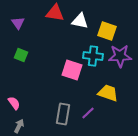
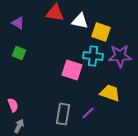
purple triangle: rotated 24 degrees counterclockwise
yellow square: moved 6 px left, 1 px down
green square: moved 2 px left, 2 px up
yellow trapezoid: moved 2 px right
pink semicircle: moved 1 px left, 2 px down; rotated 16 degrees clockwise
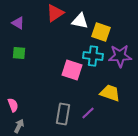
red triangle: rotated 42 degrees counterclockwise
green square: rotated 16 degrees counterclockwise
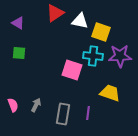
purple line: rotated 40 degrees counterclockwise
gray arrow: moved 17 px right, 21 px up
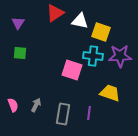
purple triangle: rotated 32 degrees clockwise
green square: moved 1 px right
purple line: moved 1 px right
